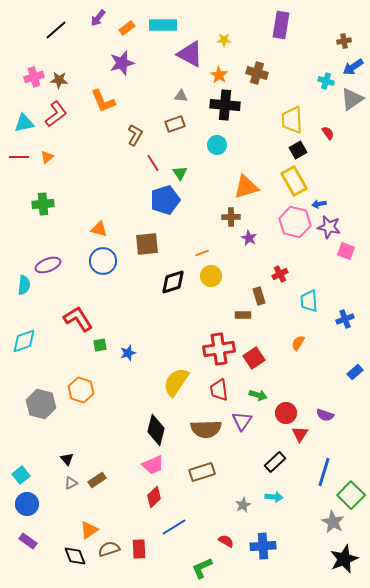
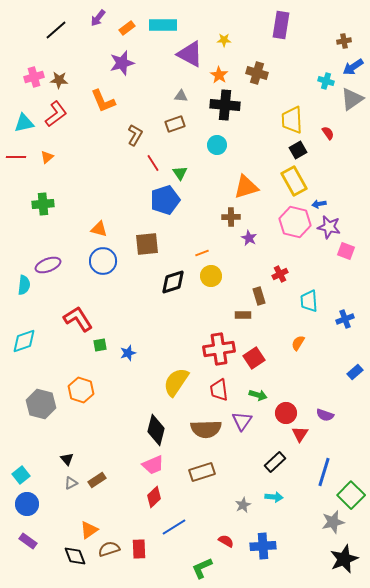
red line at (19, 157): moved 3 px left
gray star at (333, 522): rotated 30 degrees clockwise
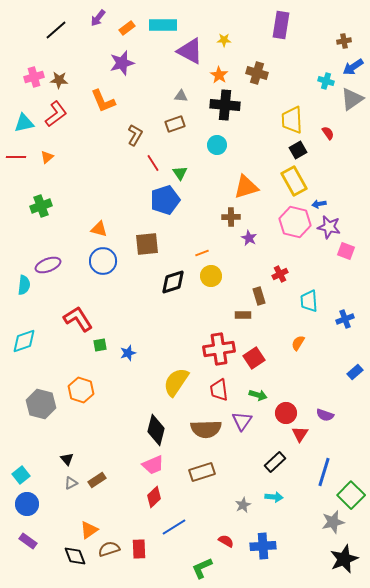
purple triangle at (190, 54): moved 3 px up
green cross at (43, 204): moved 2 px left, 2 px down; rotated 15 degrees counterclockwise
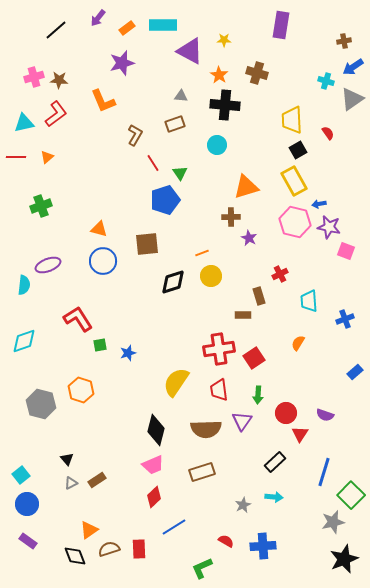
green arrow at (258, 395): rotated 78 degrees clockwise
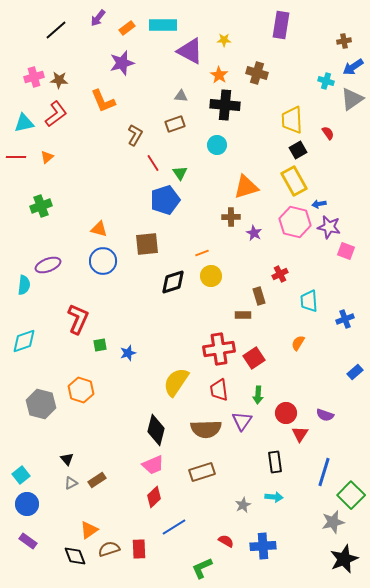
purple star at (249, 238): moved 5 px right, 5 px up
red L-shape at (78, 319): rotated 56 degrees clockwise
black rectangle at (275, 462): rotated 55 degrees counterclockwise
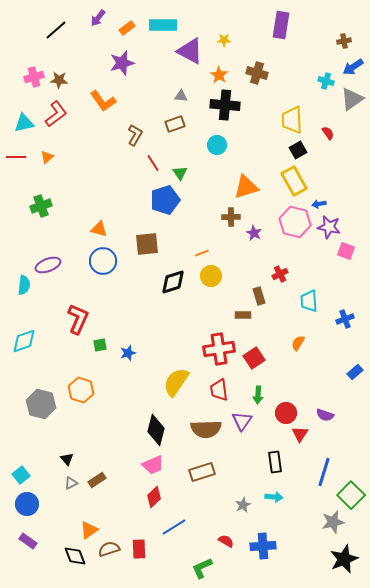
orange L-shape at (103, 101): rotated 12 degrees counterclockwise
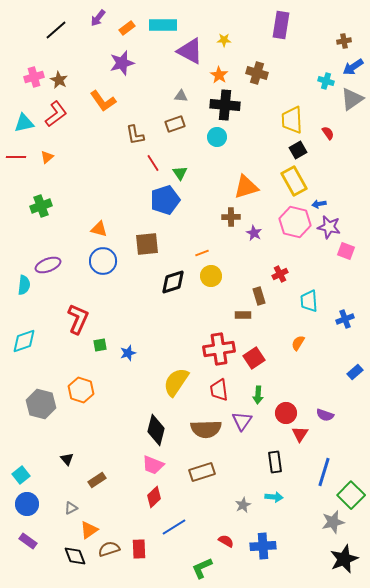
brown star at (59, 80): rotated 24 degrees clockwise
brown L-shape at (135, 135): rotated 140 degrees clockwise
cyan circle at (217, 145): moved 8 px up
pink trapezoid at (153, 465): rotated 45 degrees clockwise
gray triangle at (71, 483): moved 25 px down
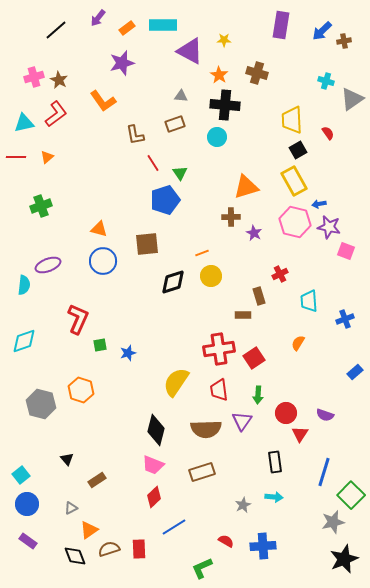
blue arrow at (353, 67): moved 31 px left, 36 px up; rotated 10 degrees counterclockwise
